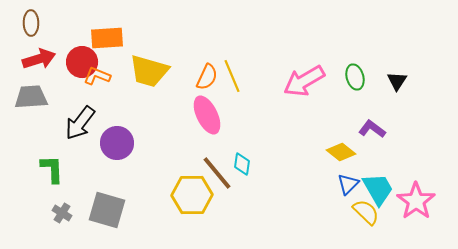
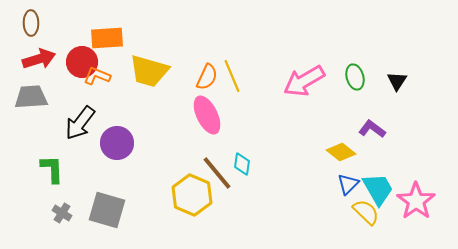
yellow hexagon: rotated 24 degrees clockwise
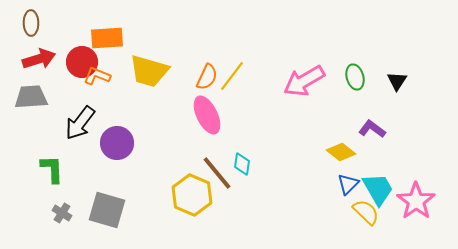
yellow line: rotated 60 degrees clockwise
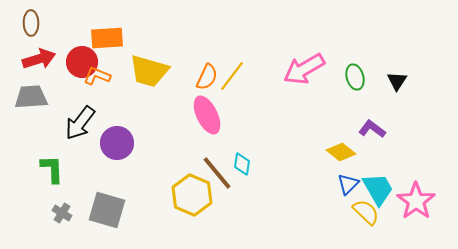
pink arrow: moved 12 px up
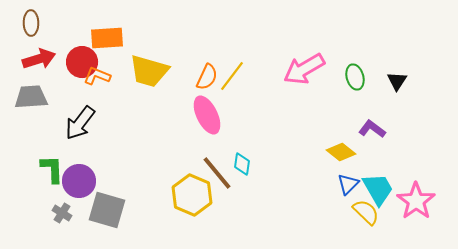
purple circle: moved 38 px left, 38 px down
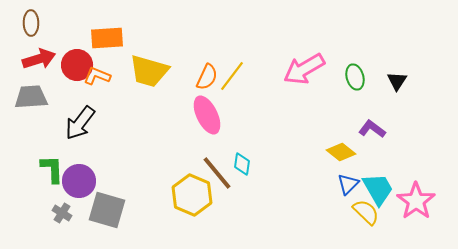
red circle: moved 5 px left, 3 px down
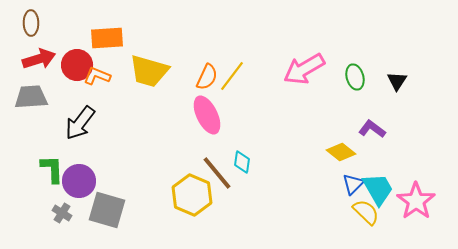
cyan diamond: moved 2 px up
blue triangle: moved 5 px right
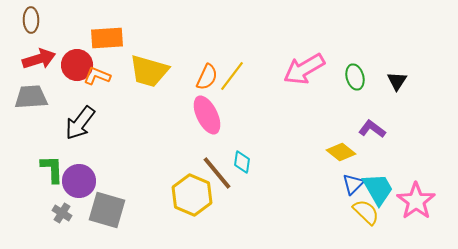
brown ellipse: moved 3 px up
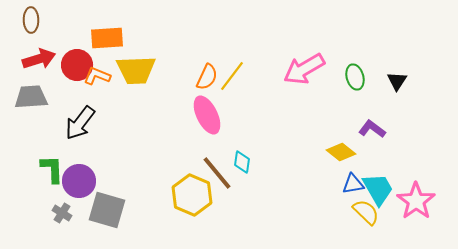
yellow trapezoid: moved 13 px left, 1 px up; rotated 18 degrees counterclockwise
blue triangle: rotated 35 degrees clockwise
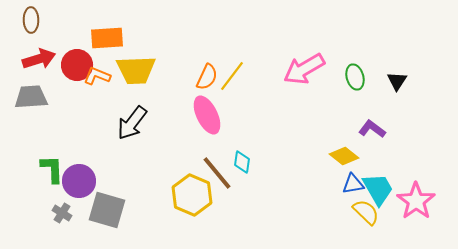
black arrow: moved 52 px right
yellow diamond: moved 3 px right, 4 px down
